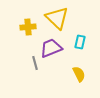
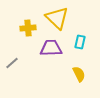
yellow cross: moved 1 px down
purple trapezoid: rotated 20 degrees clockwise
gray line: moved 23 px left; rotated 64 degrees clockwise
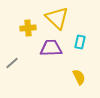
yellow semicircle: moved 3 px down
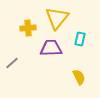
yellow triangle: rotated 25 degrees clockwise
cyan rectangle: moved 3 px up
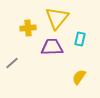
purple trapezoid: moved 1 px right, 1 px up
yellow semicircle: rotated 119 degrees counterclockwise
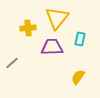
yellow semicircle: moved 1 px left
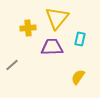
gray line: moved 2 px down
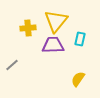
yellow triangle: moved 1 px left, 3 px down
purple trapezoid: moved 1 px right, 2 px up
yellow semicircle: moved 2 px down
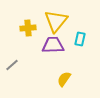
yellow semicircle: moved 14 px left
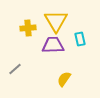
yellow triangle: rotated 10 degrees counterclockwise
cyan rectangle: rotated 24 degrees counterclockwise
gray line: moved 3 px right, 4 px down
